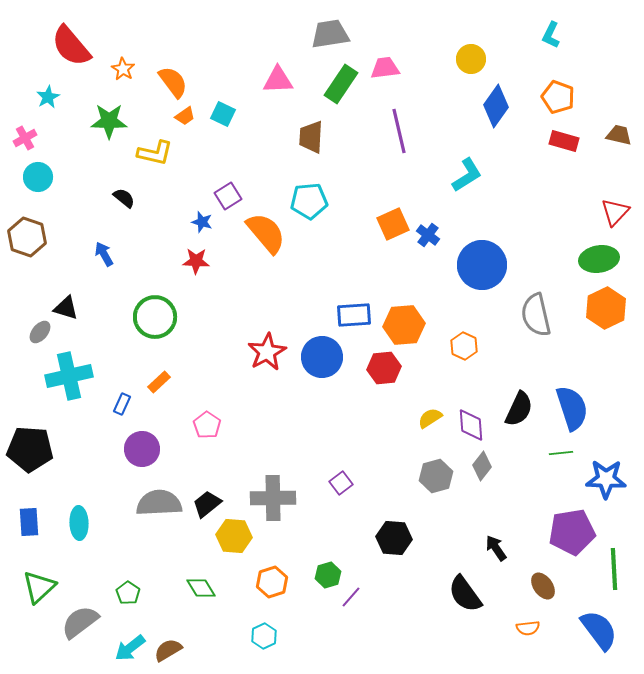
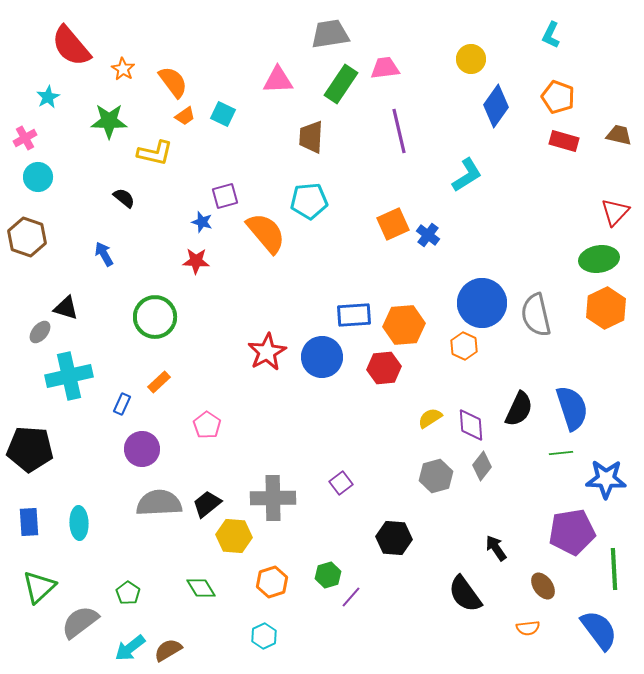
purple square at (228, 196): moved 3 px left; rotated 16 degrees clockwise
blue circle at (482, 265): moved 38 px down
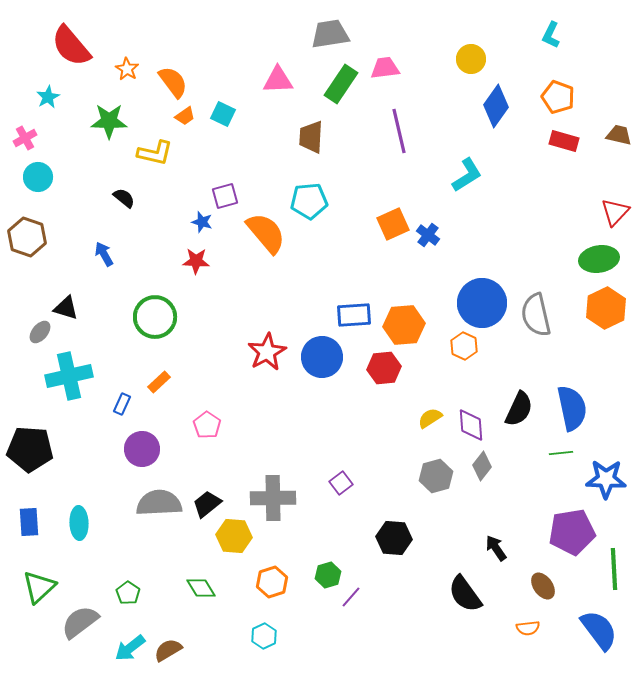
orange star at (123, 69): moved 4 px right
blue semicircle at (572, 408): rotated 6 degrees clockwise
